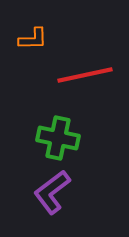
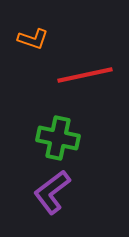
orange L-shape: rotated 20 degrees clockwise
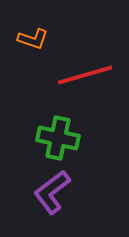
red line: rotated 4 degrees counterclockwise
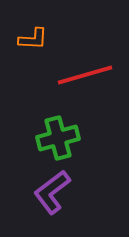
orange L-shape: rotated 16 degrees counterclockwise
green cross: rotated 27 degrees counterclockwise
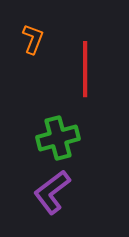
orange L-shape: rotated 72 degrees counterclockwise
red line: moved 6 px up; rotated 74 degrees counterclockwise
